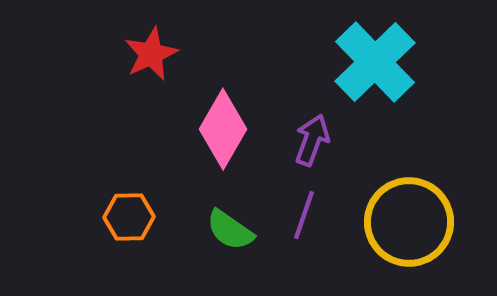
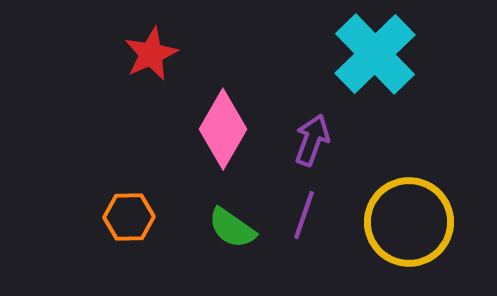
cyan cross: moved 8 px up
green semicircle: moved 2 px right, 2 px up
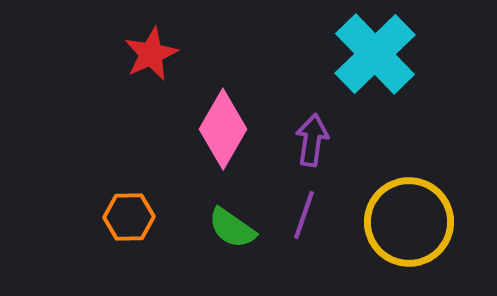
purple arrow: rotated 12 degrees counterclockwise
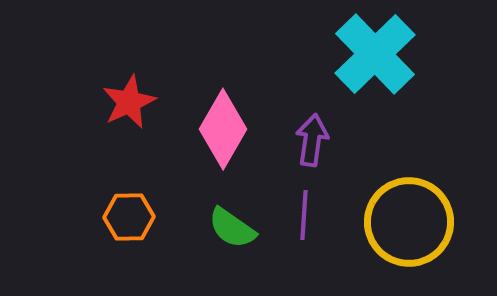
red star: moved 22 px left, 48 px down
purple line: rotated 15 degrees counterclockwise
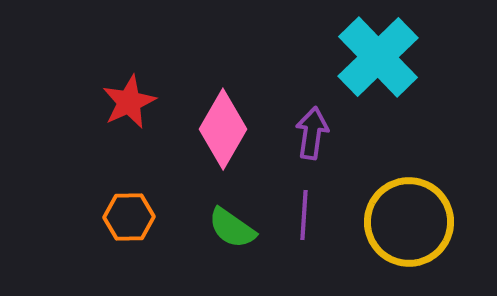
cyan cross: moved 3 px right, 3 px down
purple arrow: moved 7 px up
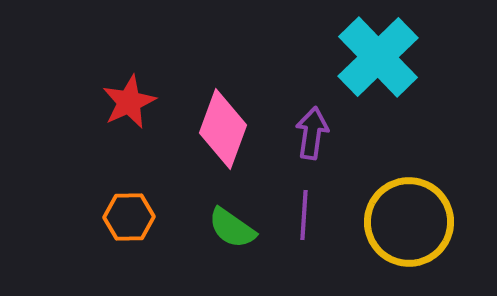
pink diamond: rotated 10 degrees counterclockwise
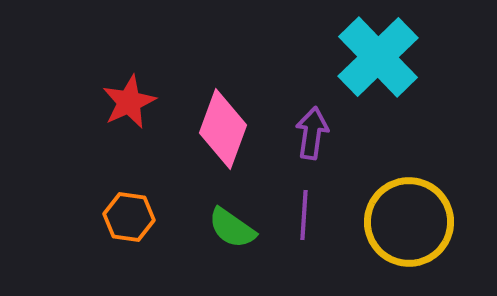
orange hexagon: rotated 9 degrees clockwise
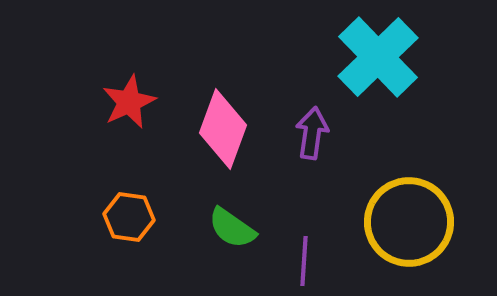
purple line: moved 46 px down
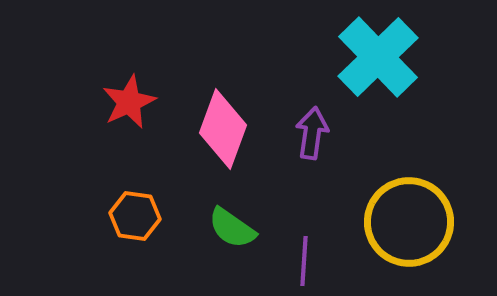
orange hexagon: moved 6 px right, 1 px up
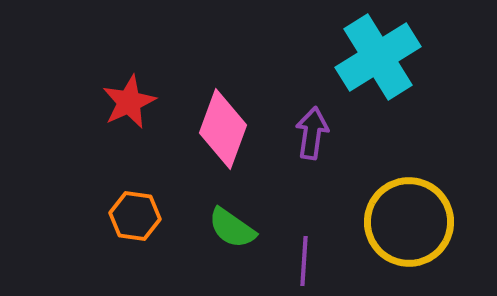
cyan cross: rotated 12 degrees clockwise
